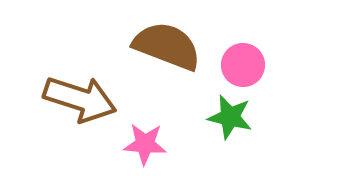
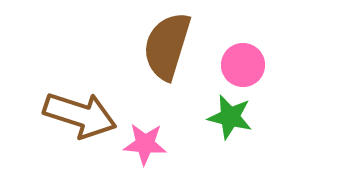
brown semicircle: rotated 94 degrees counterclockwise
brown arrow: moved 16 px down
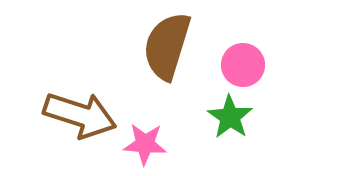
green star: rotated 21 degrees clockwise
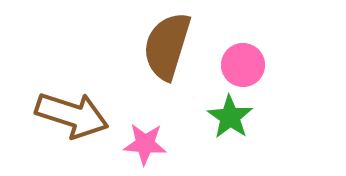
brown arrow: moved 8 px left
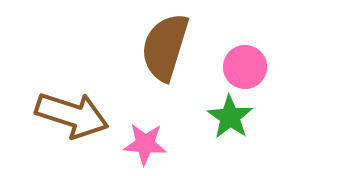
brown semicircle: moved 2 px left, 1 px down
pink circle: moved 2 px right, 2 px down
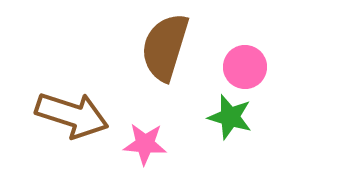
green star: rotated 18 degrees counterclockwise
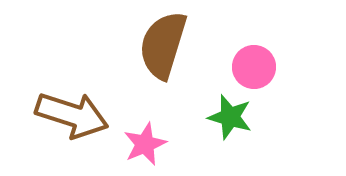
brown semicircle: moved 2 px left, 2 px up
pink circle: moved 9 px right
pink star: rotated 27 degrees counterclockwise
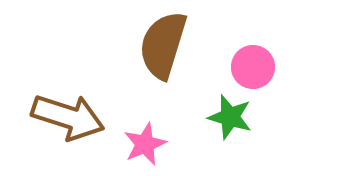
pink circle: moved 1 px left
brown arrow: moved 4 px left, 2 px down
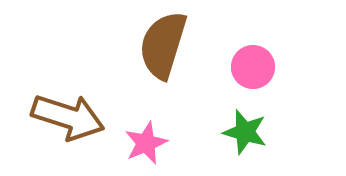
green star: moved 15 px right, 15 px down
pink star: moved 1 px right, 1 px up
